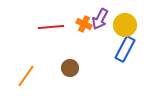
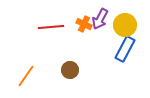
brown circle: moved 2 px down
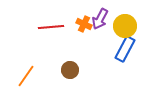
yellow circle: moved 1 px down
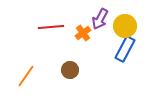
orange cross: moved 1 px left, 9 px down; rotated 28 degrees clockwise
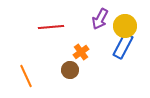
orange cross: moved 2 px left, 19 px down
blue rectangle: moved 2 px left, 3 px up
orange line: rotated 60 degrees counterclockwise
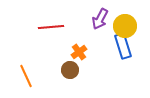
blue rectangle: rotated 45 degrees counterclockwise
orange cross: moved 2 px left
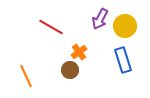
red line: rotated 35 degrees clockwise
blue rectangle: moved 14 px down
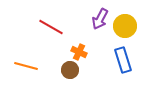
orange cross: rotated 28 degrees counterclockwise
orange line: moved 10 px up; rotated 50 degrees counterclockwise
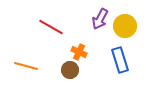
blue rectangle: moved 3 px left
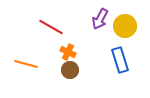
orange cross: moved 11 px left
orange line: moved 2 px up
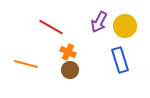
purple arrow: moved 1 px left, 3 px down
